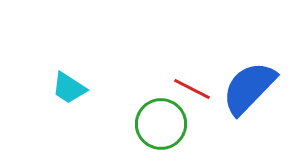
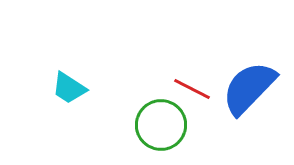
green circle: moved 1 px down
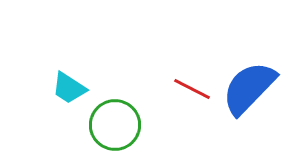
green circle: moved 46 px left
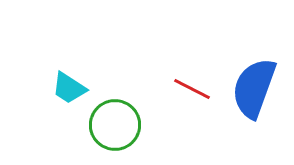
blue semicircle: moved 5 px right; rotated 24 degrees counterclockwise
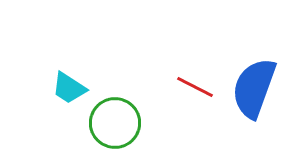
red line: moved 3 px right, 2 px up
green circle: moved 2 px up
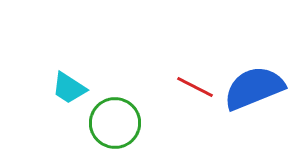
blue semicircle: rotated 48 degrees clockwise
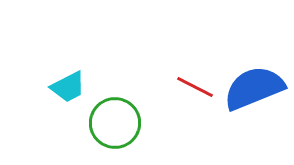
cyan trapezoid: moved 1 px left, 1 px up; rotated 60 degrees counterclockwise
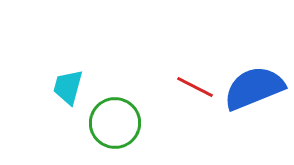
cyan trapezoid: rotated 132 degrees clockwise
